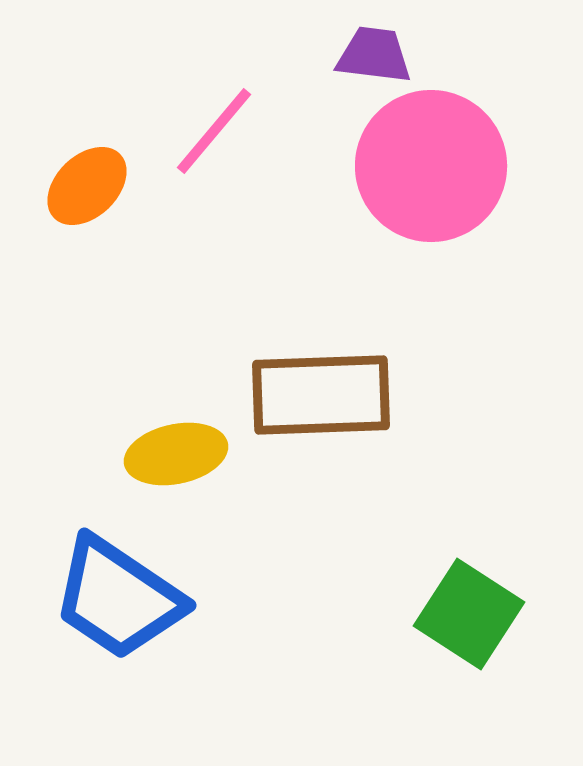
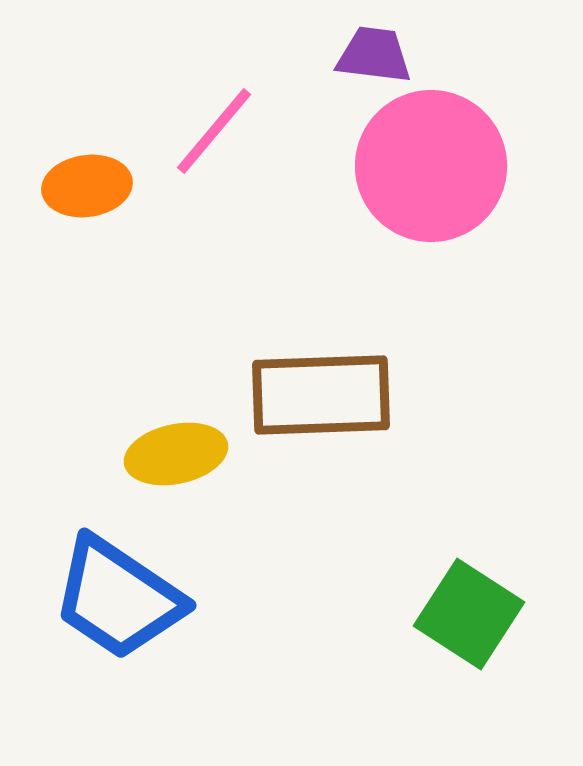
orange ellipse: rotated 36 degrees clockwise
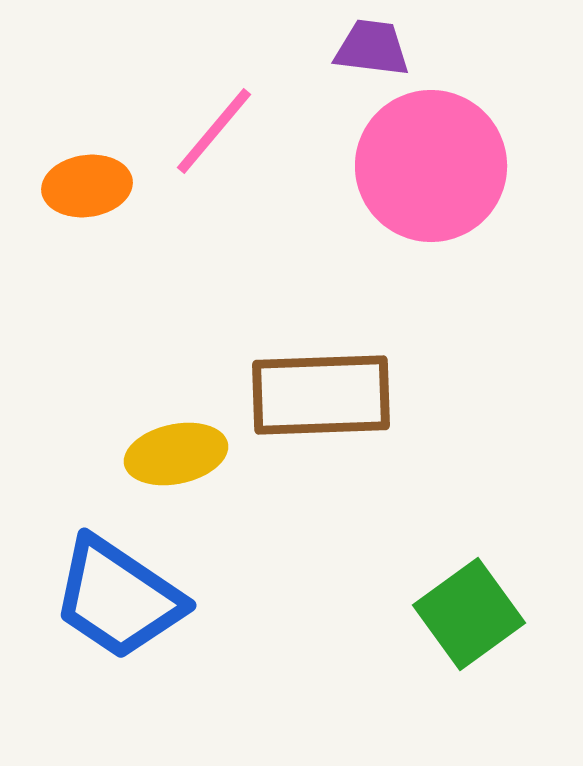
purple trapezoid: moved 2 px left, 7 px up
green square: rotated 21 degrees clockwise
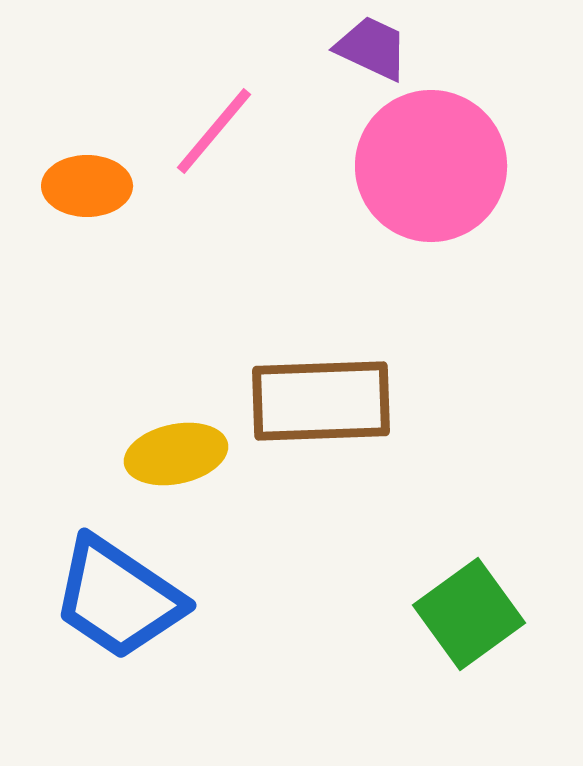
purple trapezoid: rotated 18 degrees clockwise
orange ellipse: rotated 8 degrees clockwise
brown rectangle: moved 6 px down
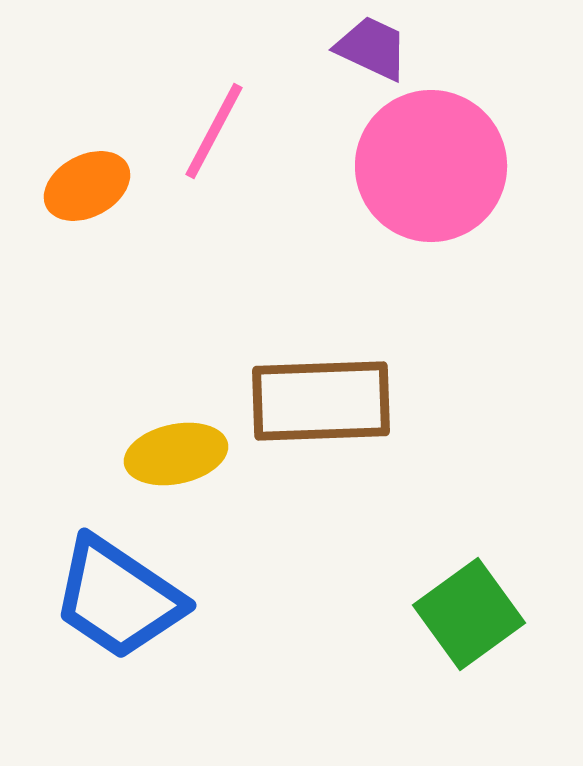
pink line: rotated 12 degrees counterclockwise
orange ellipse: rotated 28 degrees counterclockwise
